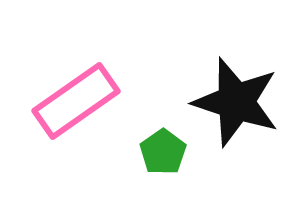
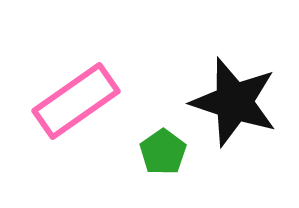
black star: moved 2 px left
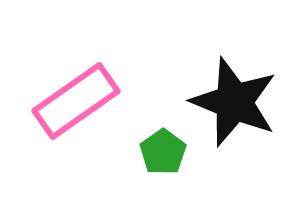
black star: rotated 4 degrees clockwise
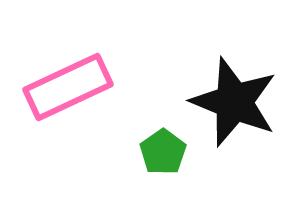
pink rectangle: moved 8 px left, 14 px up; rotated 10 degrees clockwise
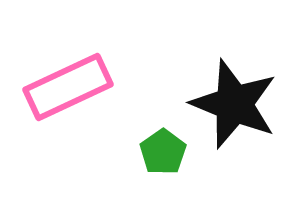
black star: moved 2 px down
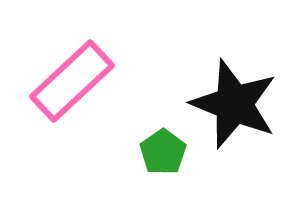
pink rectangle: moved 4 px right, 6 px up; rotated 18 degrees counterclockwise
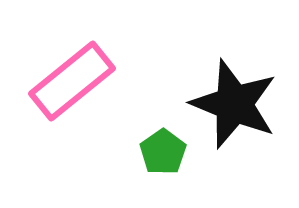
pink rectangle: rotated 4 degrees clockwise
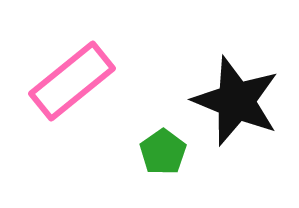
black star: moved 2 px right, 3 px up
